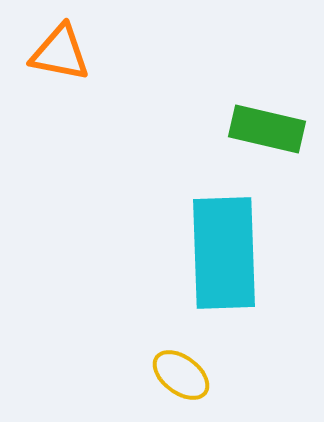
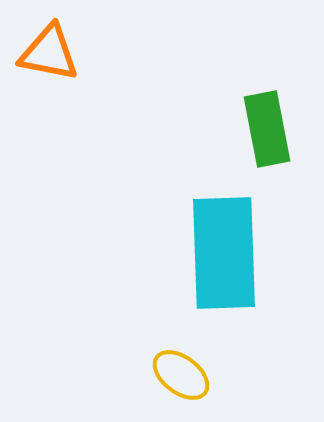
orange triangle: moved 11 px left
green rectangle: rotated 66 degrees clockwise
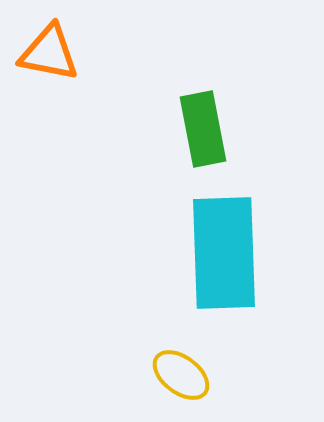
green rectangle: moved 64 px left
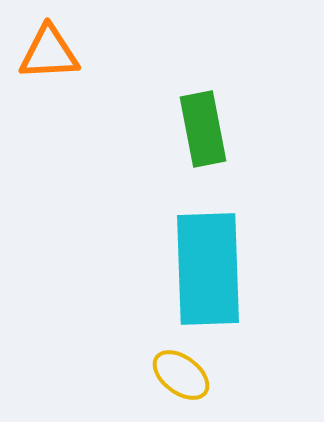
orange triangle: rotated 14 degrees counterclockwise
cyan rectangle: moved 16 px left, 16 px down
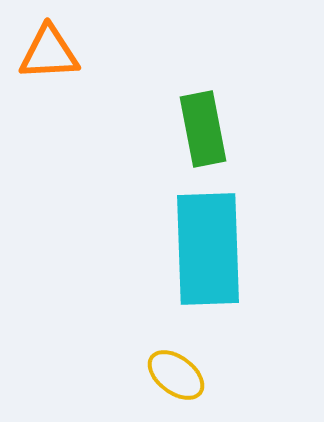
cyan rectangle: moved 20 px up
yellow ellipse: moved 5 px left
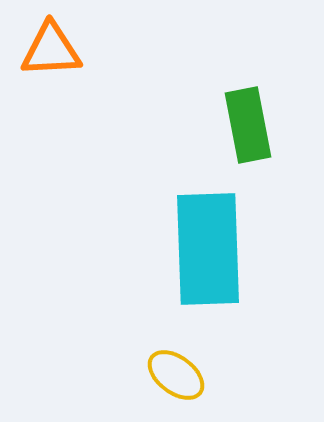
orange triangle: moved 2 px right, 3 px up
green rectangle: moved 45 px right, 4 px up
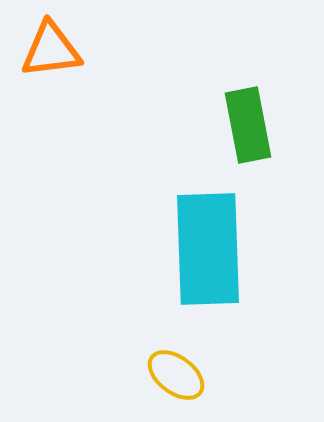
orange triangle: rotated 4 degrees counterclockwise
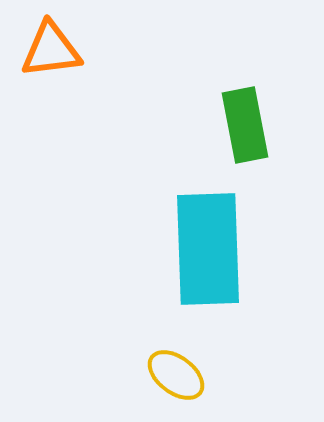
green rectangle: moved 3 px left
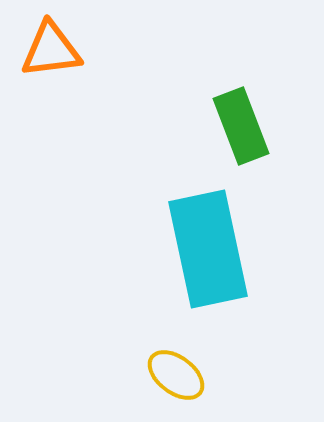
green rectangle: moved 4 px left, 1 px down; rotated 10 degrees counterclockwise
cyan rectangle: rotated 10 degrees counterclockwise
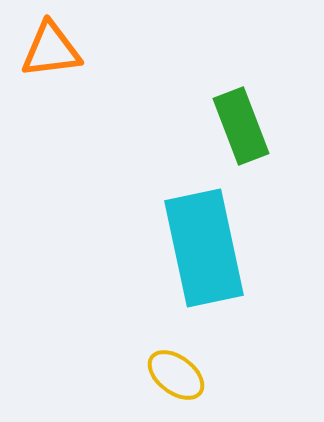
cyan rectangle: moved 4 px left, 1 px up
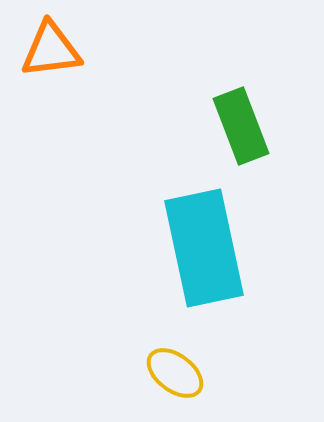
yellow ellipse: moved 1 px left, 2 px up
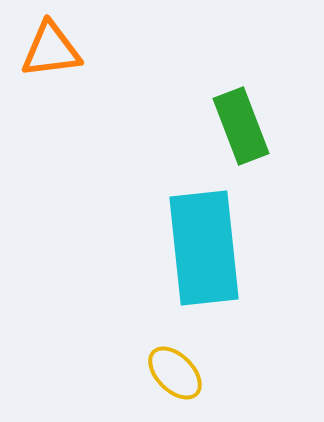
cyan rectangle: rotated 6 degrees clockwise
yellow ellipse: rotated 8 degrees clockwise
